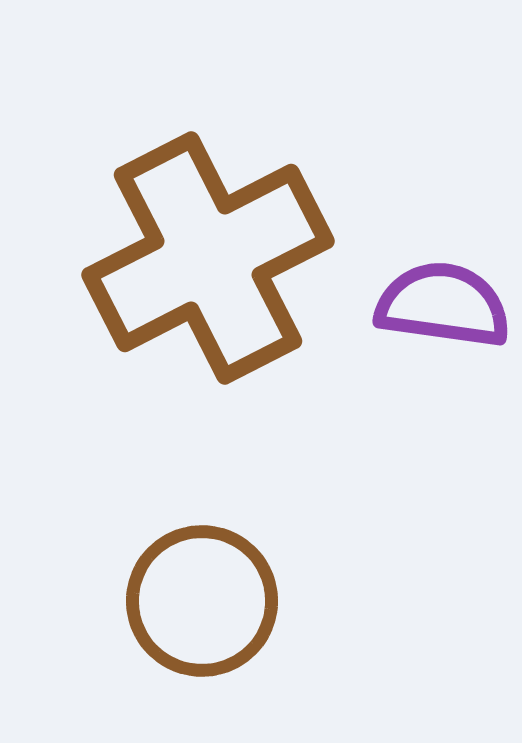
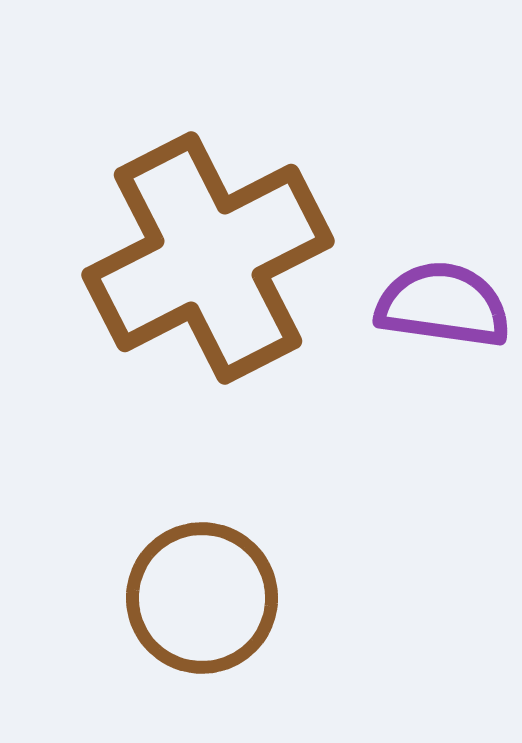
brown circle: moved 3 px up
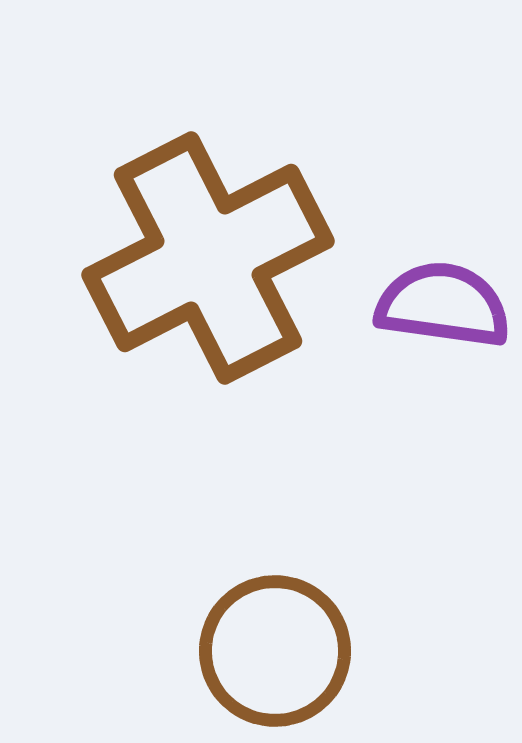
brown circle: moved 73 px right, 53 px down
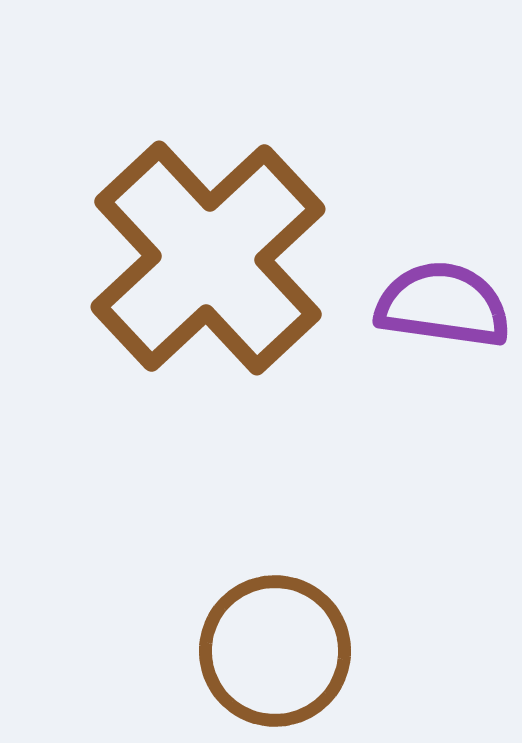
brown cross: rotated 16 degrees counterclockwise
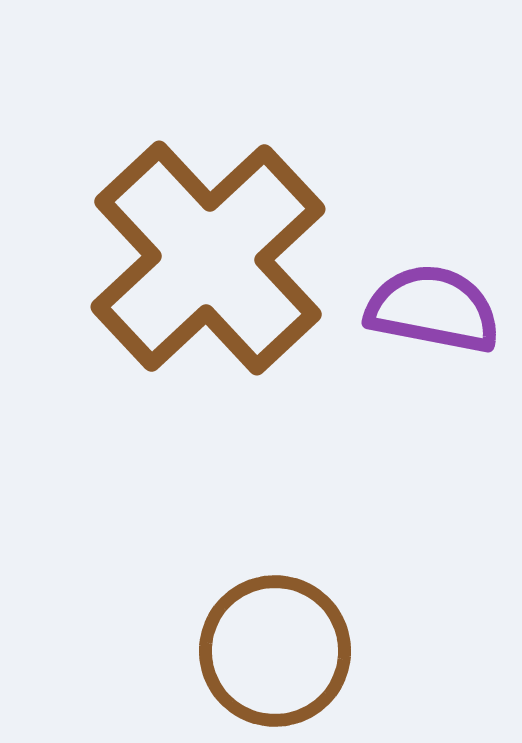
purple semicircle: moved 10 px left, 4 px down; rotated 3 degrees clockwise
